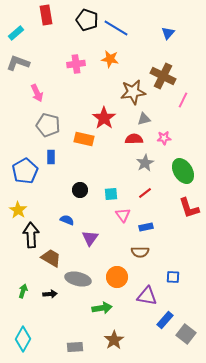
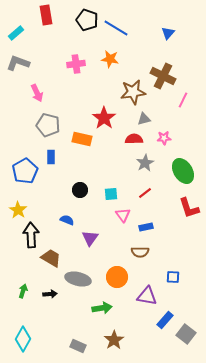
orange rectangle at (84, 139): moved 2 px left
gray rectangle at (75, 347): moved 3 px right, 1 px up; rotated 28 degrees clockwise
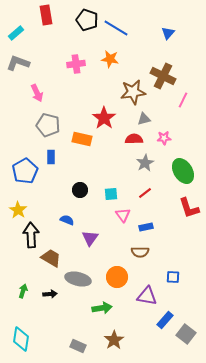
cyan diamond at (23, 339): moved 2 px left; rotated 20 degrees counterclockwise
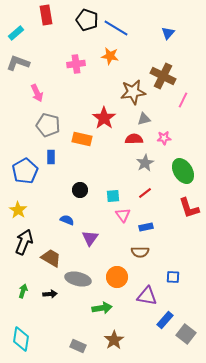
orange star at (110, 59): moved 3 px up
cyan square at (111, 194): moved 2 px right, 2 px down
black arrow at (31, 235): moved 7 px left, 7 px down; rotated 25 degrees clockwise
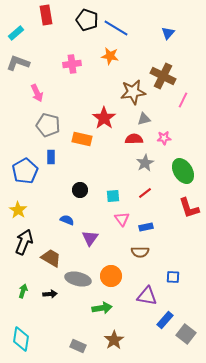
pink cross at (76, 64): moved 4 px left
pink triangle at (123, 215): moved 1 px left, 4 px down
orange circle at (117, 277): moved 6 px left, 1 px up
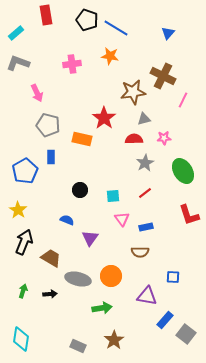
red L-shape at (189, 208): moved 7 px down
